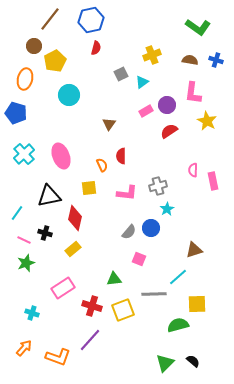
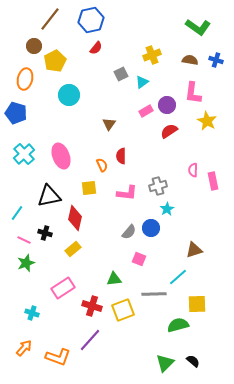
red semicircle at (96, 48): rotated 24 degrees clockwise
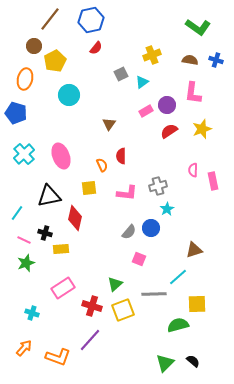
yellow star at (207, 121): moved 5 px left, 8 px down; rotated 24 degrees clockwise
yellow rectangle at (73, 249): moved 12 px left; rotated 35 degrees clockwise
green triangle at (114, 279): moved 1 px right, 5 px down; rotated 35 degrees counterclockwise
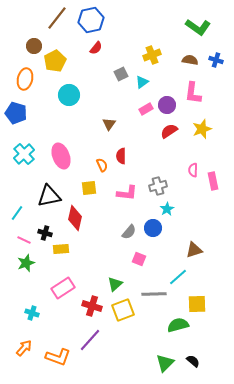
brown line at (50, 19): moved 7 px right, 1 px up
pink rectangle at (146, 111): moved 2 px up
blue circle at (151, 228): moved 2 px right
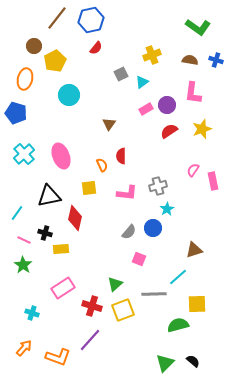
pink semicircle at (193, 170): rotated 32 degrees clockwise
green star at (26, 263): moved 3 px left, 2 px down; rotated 18 degrees counterclockwise
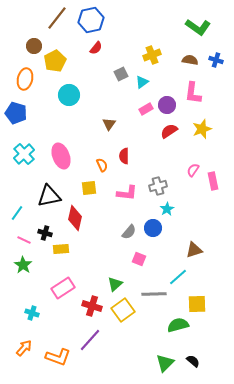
red semicircle at (121, 156): moved 3 px right
yellow square at (123, 310): rotated 15 degrees counterclockwise
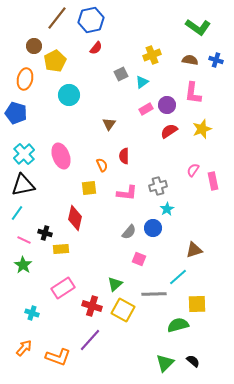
black triangle at (49, 196): moved 26 px left, 11 px up
yellow square at (123, 310): rotated 25 degrees counterclockwise
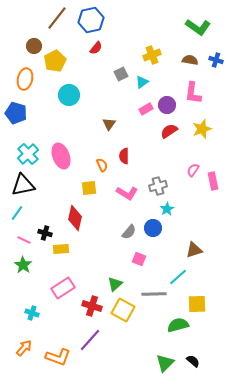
cyan cross at (24, 154): moved 4 px right
pink L-shape at (127, 193): rotated 25 degrees clockwise
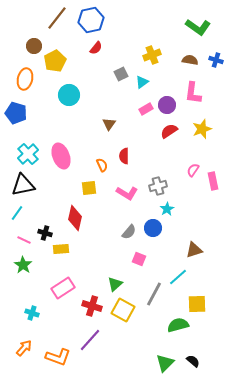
gray line at (154, 294): rotated 60 degrees counterclockwise
